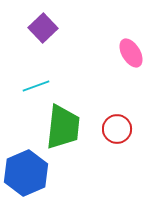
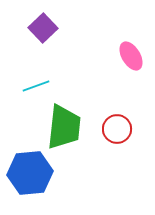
pink ellipse: moved 3 px down
green trapezoid: moved 1 px right
blue hexagon: moved 4 px right; rotated 18 degrees clockwise
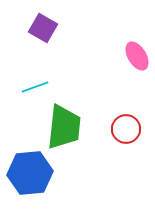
purple square: rotated 16 degrees counterclockwise
pink ellipse: moved 6 px right
cyan line: moved 1 px left, 1 px down
red circle: moved 9 px right
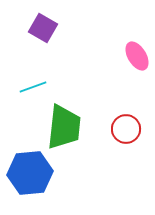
cyan line: moved 2 px left
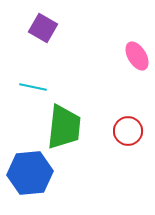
cyan line: rotated 32 degrees clockwise
red circle: moved 2 px right, 2 px down
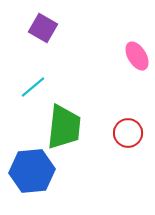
cyan line: rotated 52 degrees counterclockwise
red circle: moved 2 px down
blue hexagon: moved 2 px right, 2 px up
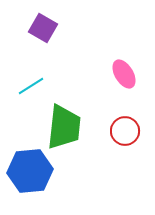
pink ellipse: moved 13 px left, 18 px down
cyan line: moved 2 px left, 1 px up; rotated 8 degrees clockwise
red circle: moved 3 px left, 2 px up
blue hexagon: moved 2 px left
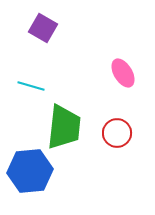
pink ellipse: moved 1 px left, 1 px up
cyan line: rotated 48 degrees clockwise
red circle: moved 8 px left, 2 px down
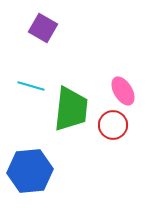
pink ellipse: moved 18 px down
green trapezoid: moved 7 px right, 18 px up
red circle: moved 4 px left, 8 px up
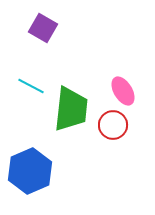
cyan line: rotated 12 degrees clockwise
blue hexagon: rotated 18 degrees counterclockwise
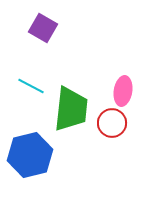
pink ellipse: rotated 40 degrees clockwise
red circle: moved 1 px left, 2 px up
blue hexagon: moved 16 px up; rotated 9 degrees clockwise
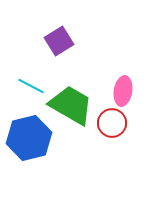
purple square: moved 16 px right, 13 px down; rotated 28 degrees clockwise
green trapezoid: moved 4 px up; rotated 66 degrees counterclockwise
blue hexagon: moved 1 px left, 17 px up
